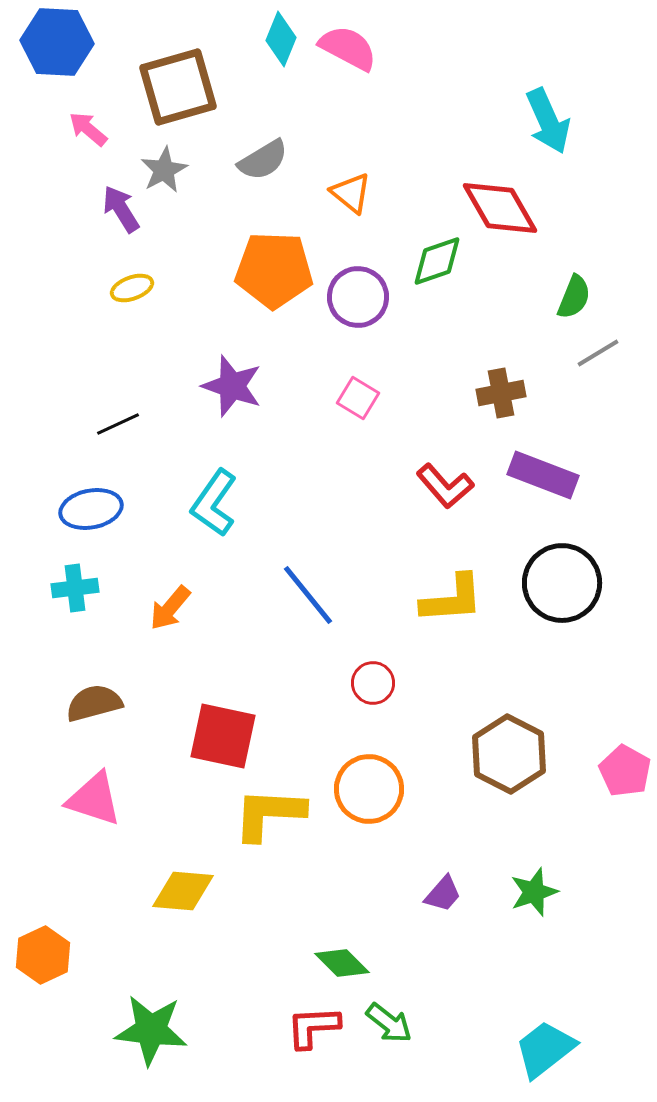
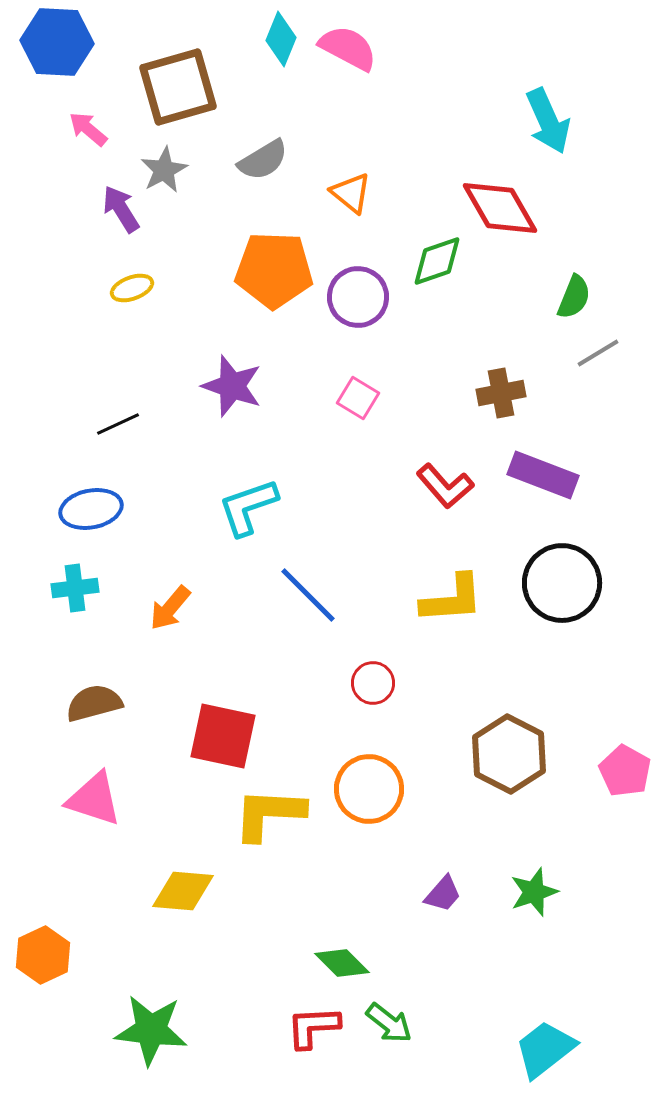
cyan L-shape at (214, 503): moved 34 px right, 4 px down; rotated 36 degrees clockwise
blue line at (308, 595): rotated 6 degrees counterclockwise
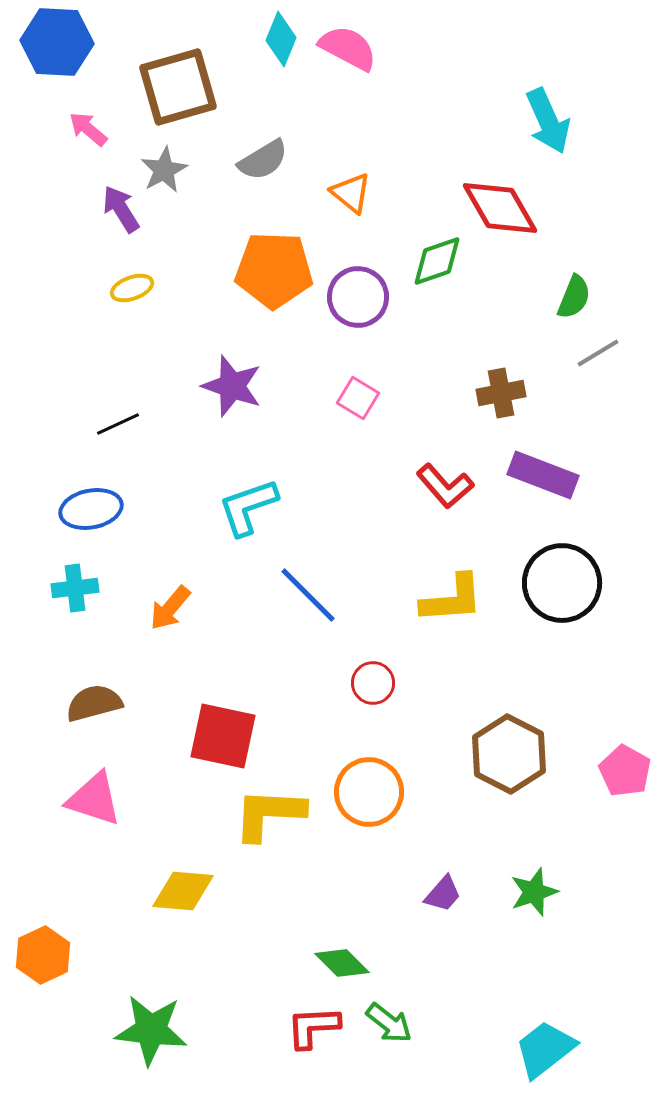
orange circle at (369, 789): moved 3 px down
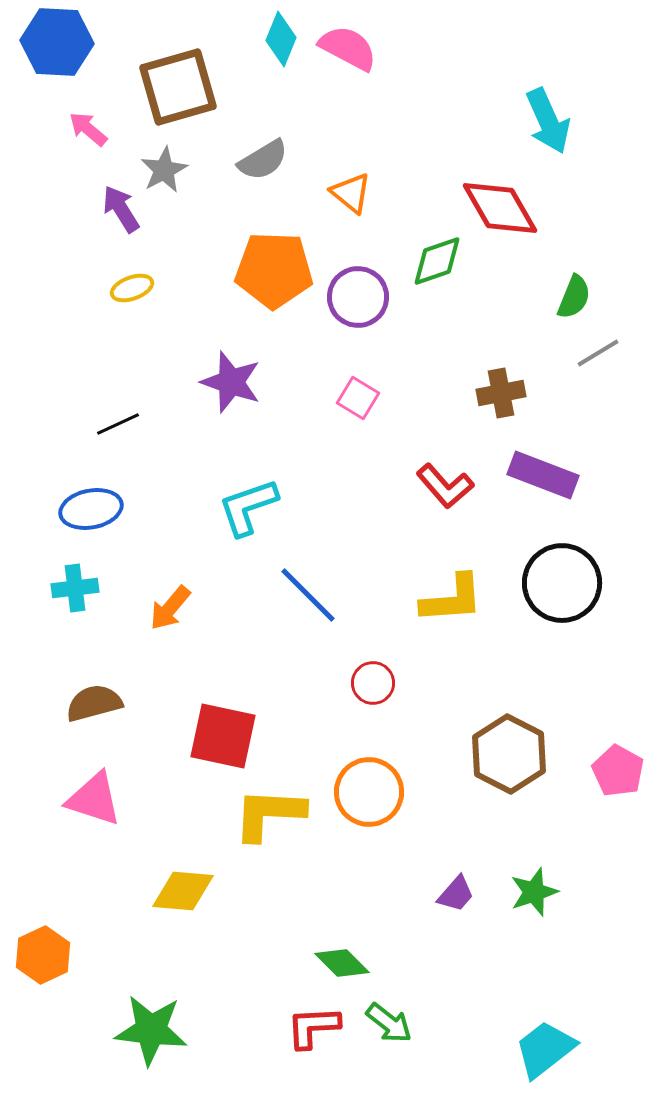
purple star at (232, 386): moved 1 px left, 4 px up
pink pentagon at (625, 771): moved 7 px left
purple trapezoid at (443, 894): moved 13 px right
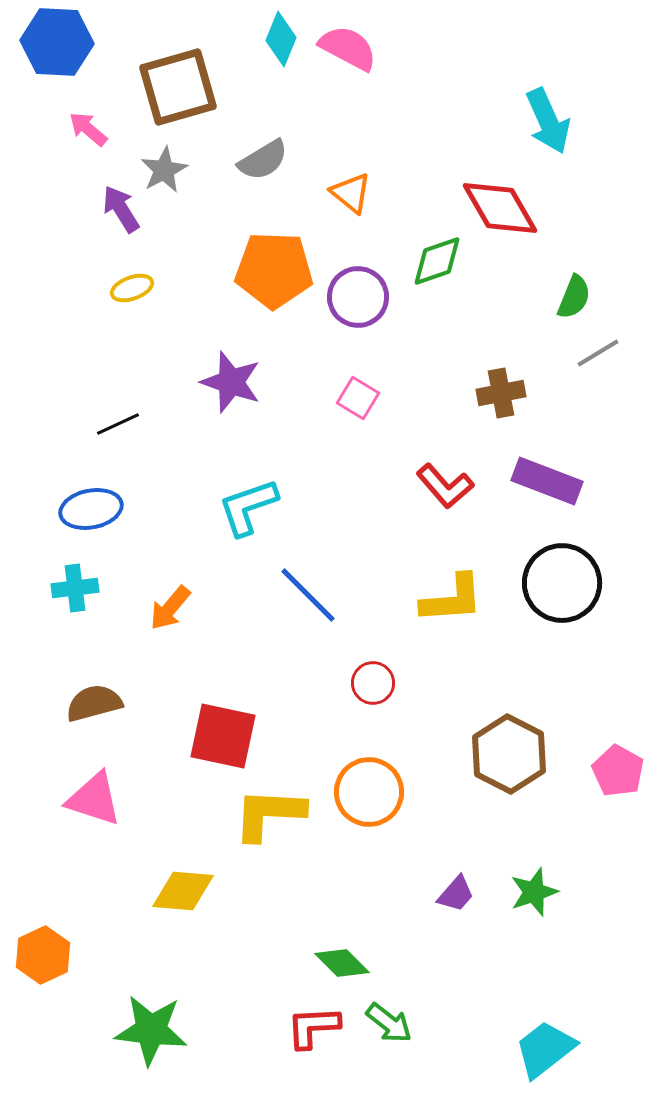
purple rectangle at (543, 475): moved 4 px right, 6 px down
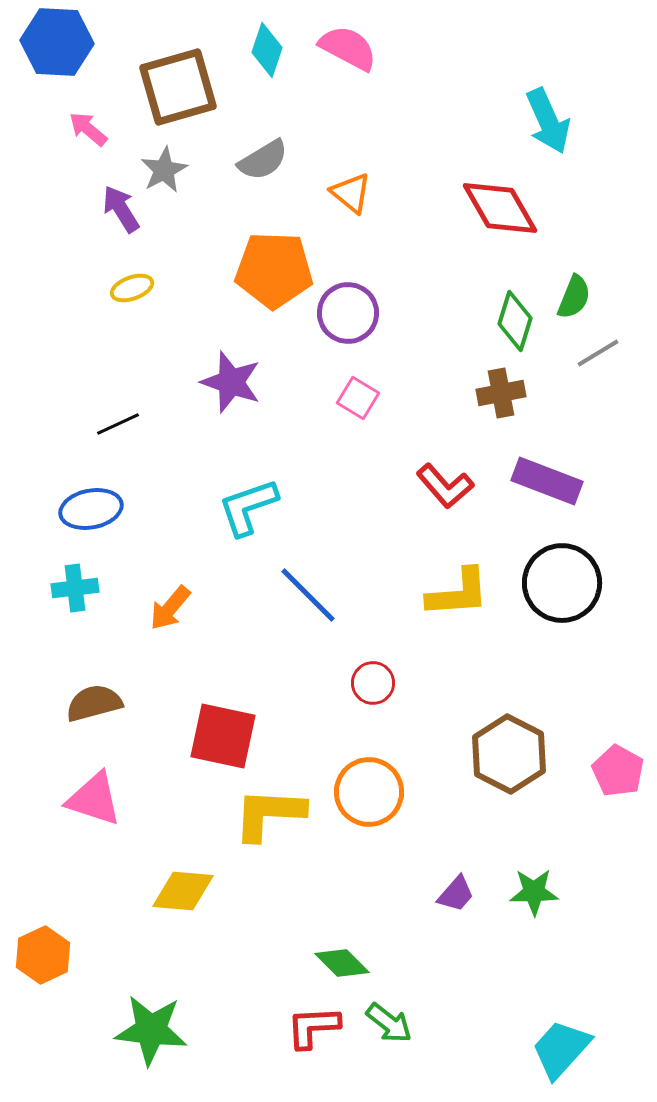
cyan diamond at (281, 39): moved 14 px left, 11 px down; rotated 4 degrees counterclockwise
green diamond at (437, 261): moved 78 px right, 60 px down; rotated 54 degrees counterclockwise
purple circle at (358, 297): moved 10 px left, 16 px down
yellow L-shape at (452, 599): moved 6 px right, 6 px up
green star at (534, 892): rotated 18 degrees clockwise
cyan trapezoid at (545, 1049): moved 16 px right; rotated 10 degrees counterclockwise
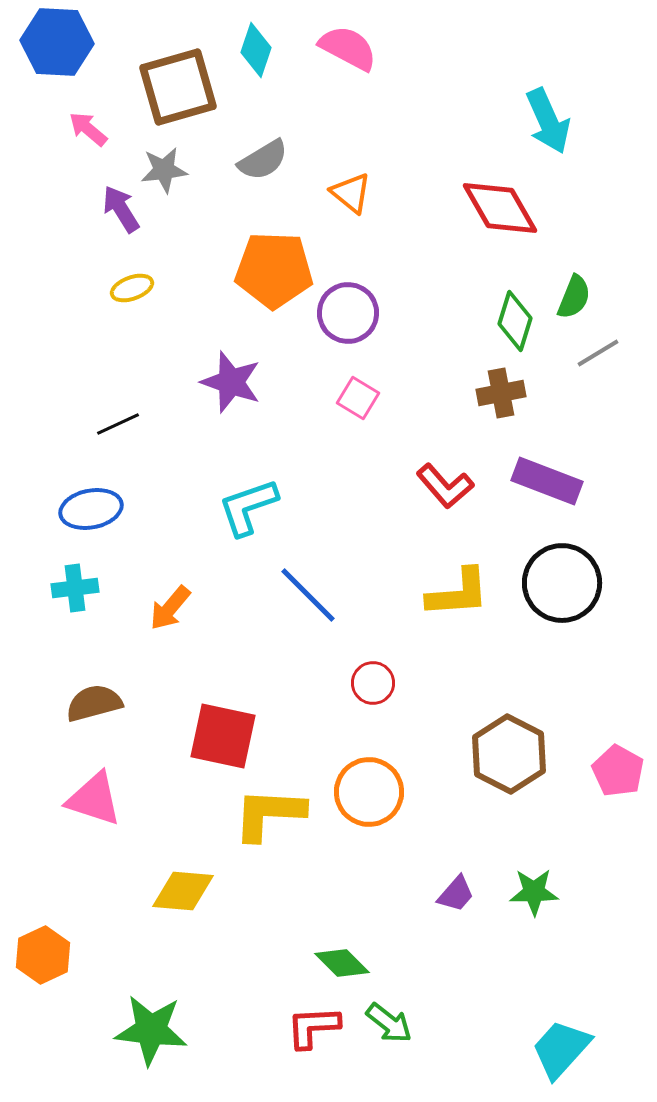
cyan diamond at (267, 50): moved 11 px left
gray star at (164, 170): rotated 21 degrees clockwise
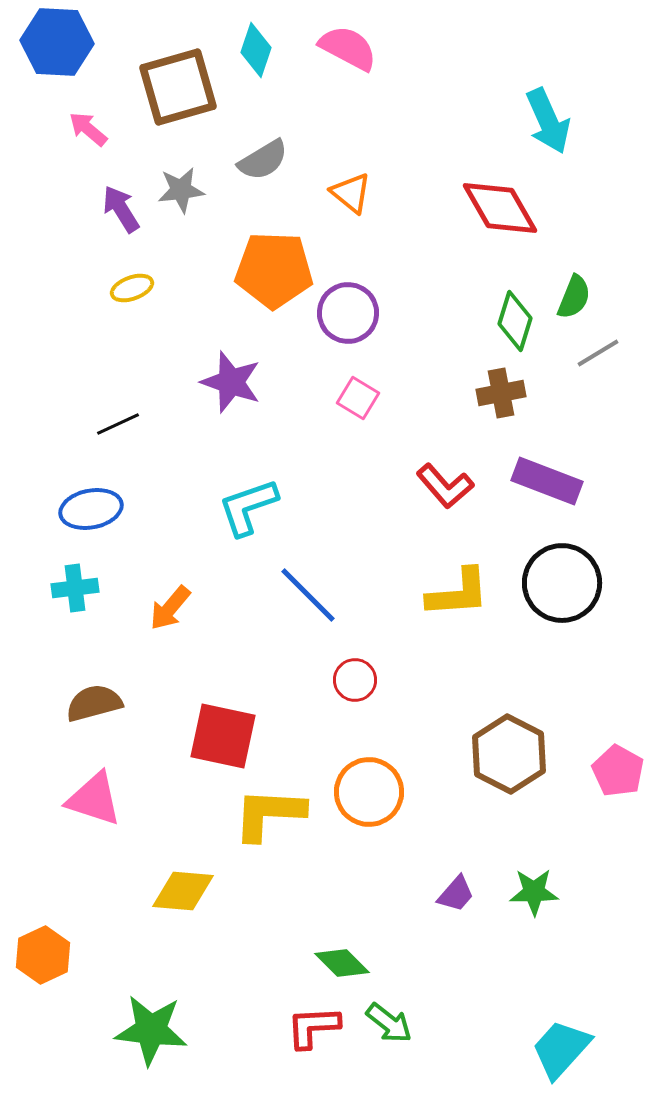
gray star at (164, 170): moved 17 px right, 20 px down
red circle at (373, 683): moved 18 px left, 3 px up
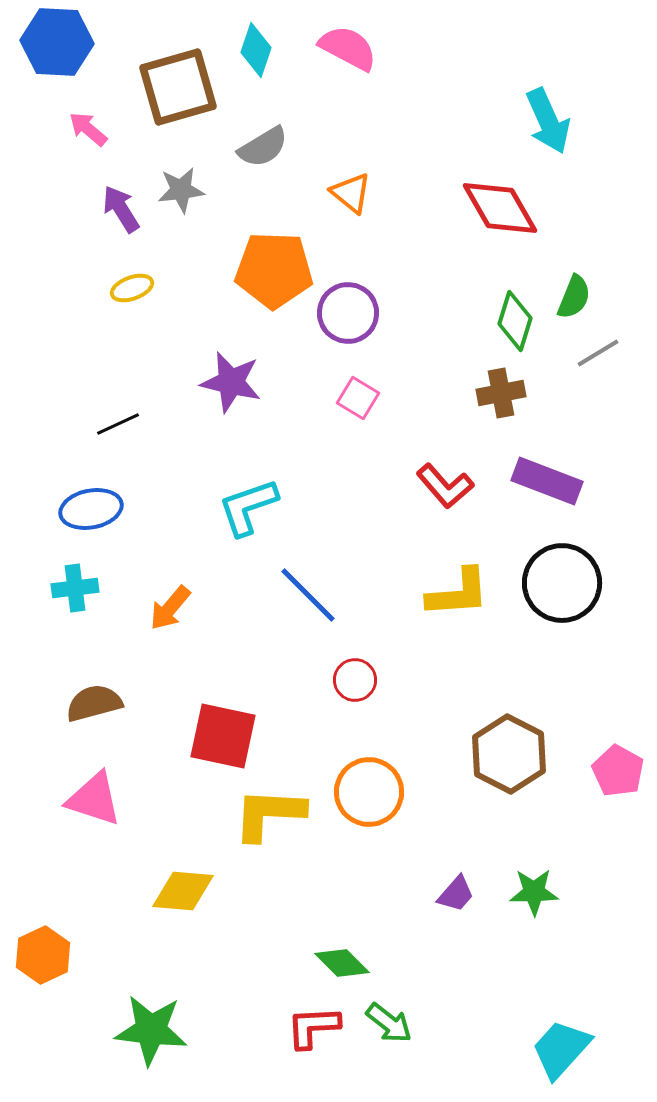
gray semicircle at (263, 160): moved 13 px up
purple star at (231, 382): rotated 6 degrees counterclockwise
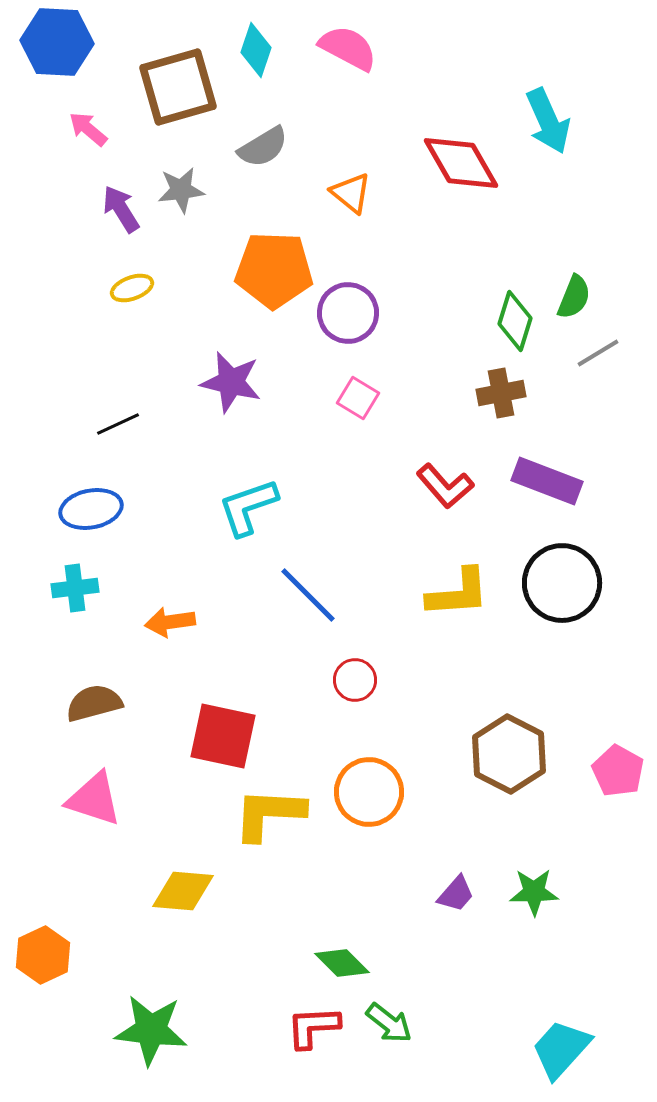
red diamond at (500, 208): moved 39 px left, 45 px up
orange arrow at (170, 608): moved 14 px down; rotated 42 degrees clockwise
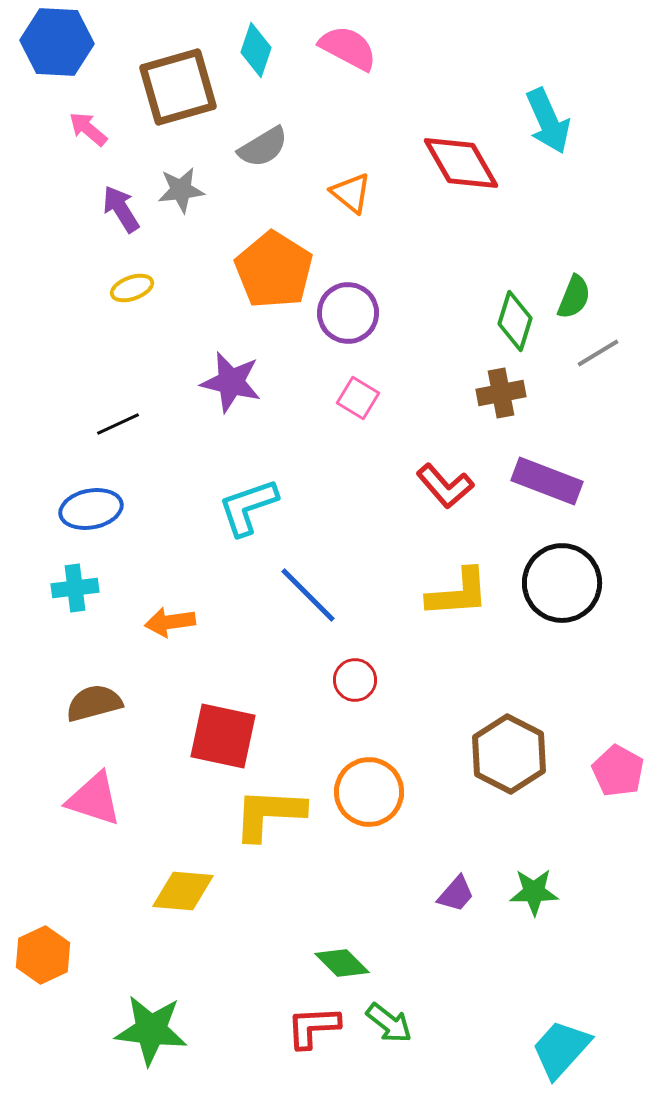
orange pentagon at (274, 270): rotated 30 degrees clockwise
